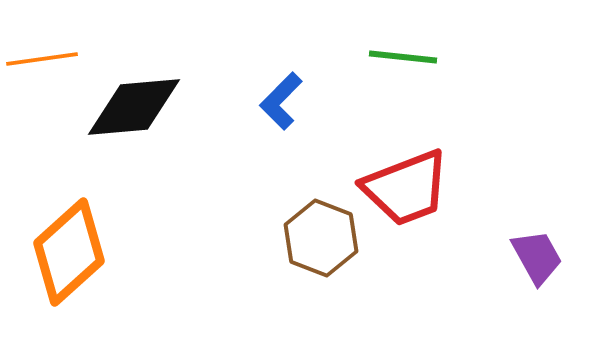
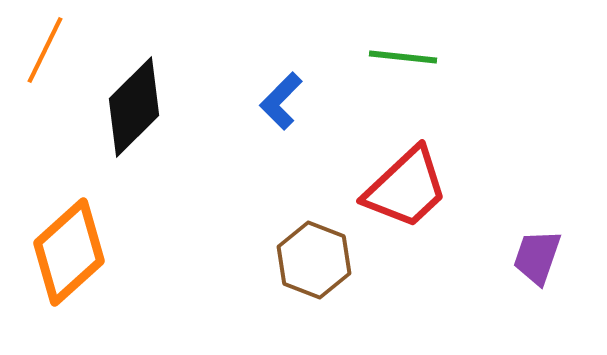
orange line: moved 3 px right, 9 px up; rotated 56 degrees counterclockwise
black diamond: rotated 40 degrees counterclockwise
red trapezoid: rotated 22 degrees counterclockwise
brown hexagon: moved 7 px left, 22 px down
purple trapezoid: rotated 132 degrees counterclockwise
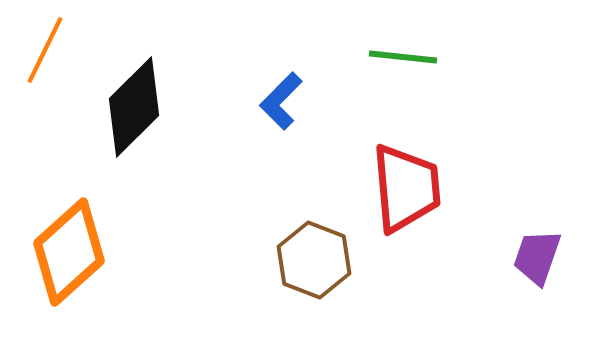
red trapezoid: rotated 52 degrees counterclockwise
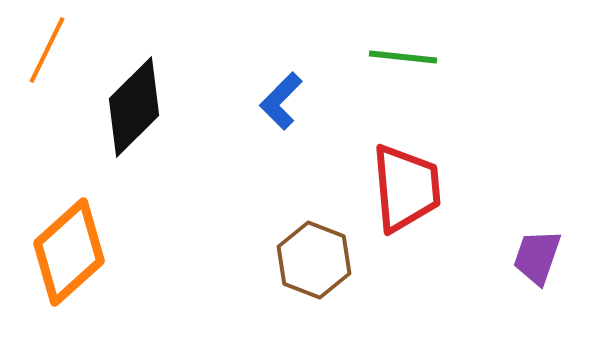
orange line: moved 2 px right
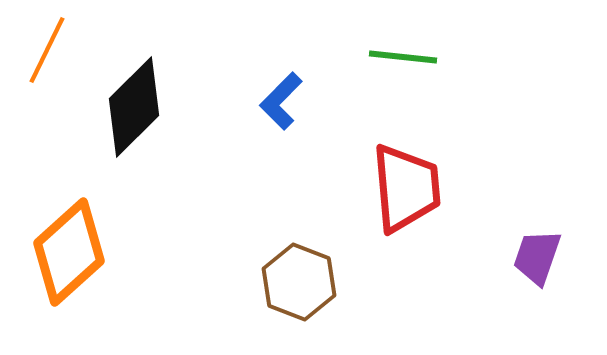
brown hexagon: moved 15 px left, 22 px down
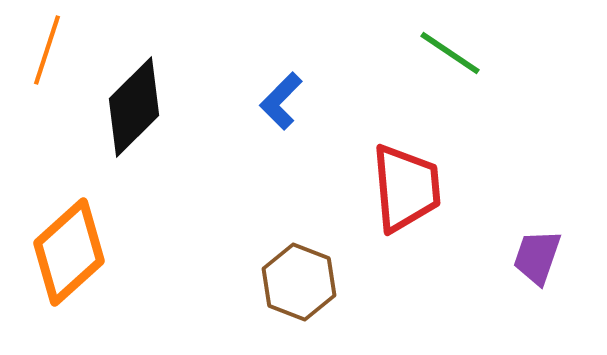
orange line: rotated 8 degrees counterclockwise
green line: moved 47 px right, 4 px up; rotated 28 degrees clockwise
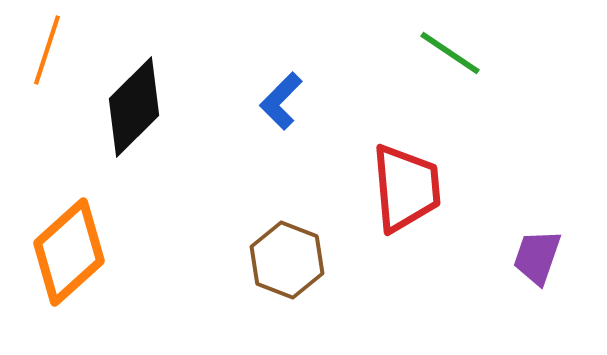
brown hexagon: moved 12 px left, 22 px up
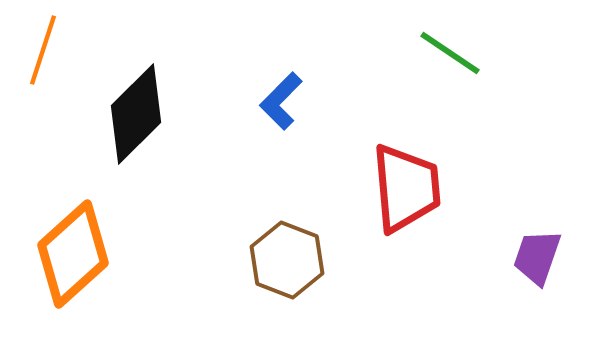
orange line: moved 4 px left
black diamond: moved 2 px right, 7 px down
orange diamond: moved 4 px right, 2 px down
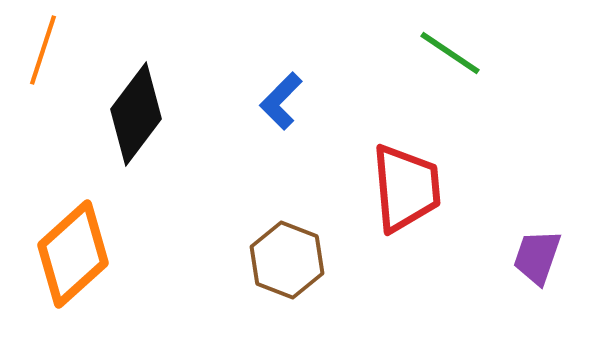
black diamond: rotated 8 degrees counterclockwise
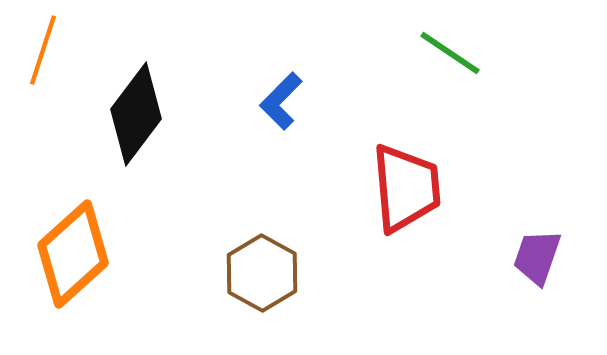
brown hexagon: moved 25 px left, 13 px down; rotated 8 degrees clockwise
